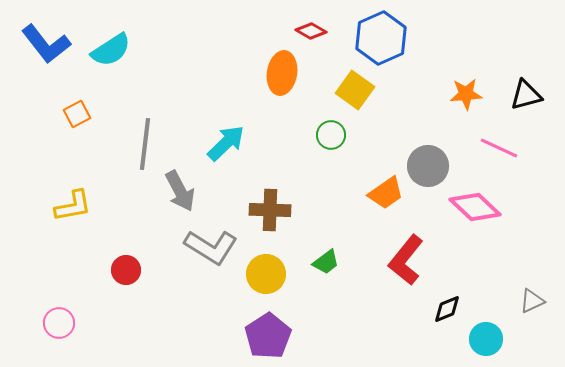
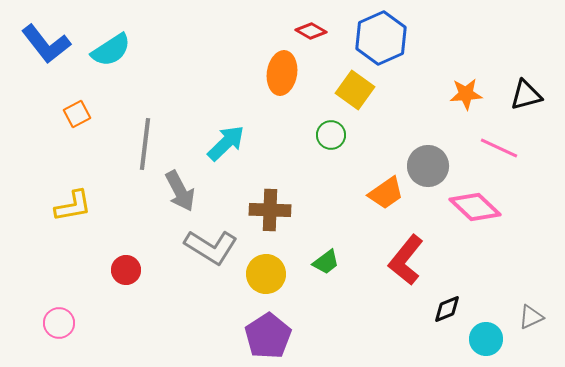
gray triangle: moved 1 px left, 16 px down
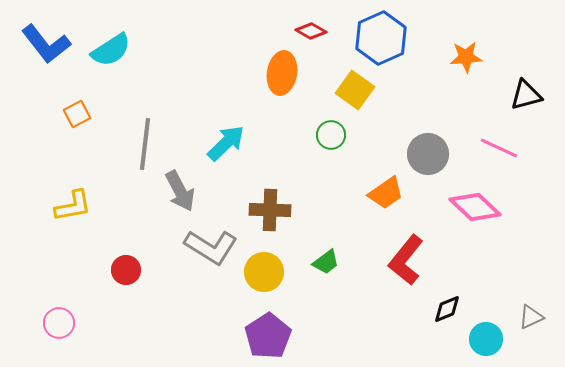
orange star: moved 37 px up
gray circle: moved 12 px up
yellow circle: moved 2 px left, 2 px up
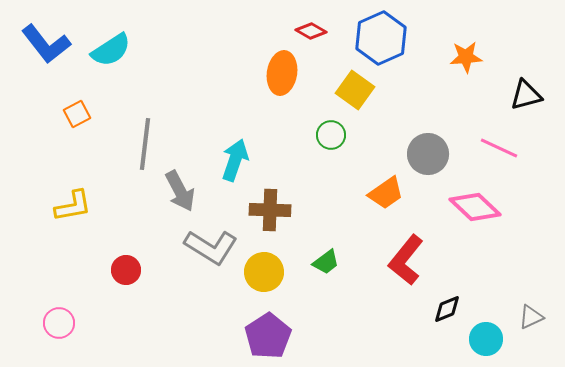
cyan arrow: moved 9 px right, 17 px down; rotated 27 degrees counterclockwise
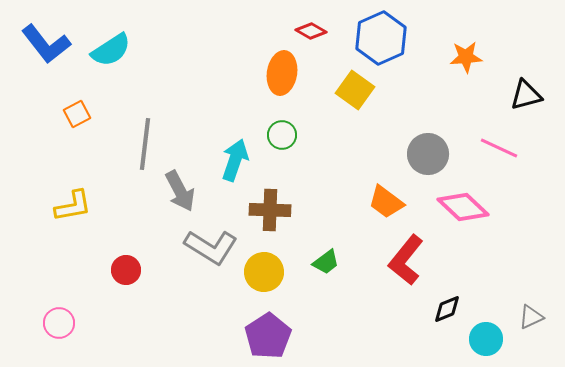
green circle: moved 49 px left
orange trapezoid: moved 9 px down; rotated 72 degrees clockwise
pink diamond: moved 12 px left
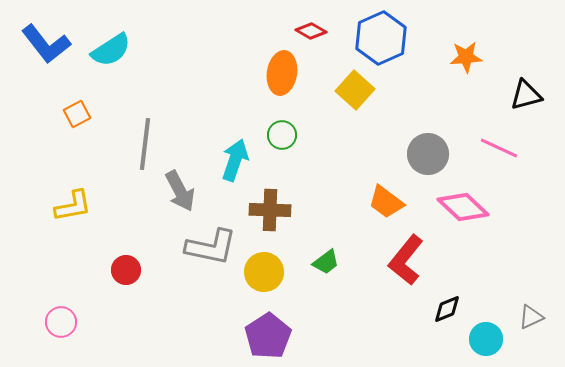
yellow square: rotated 6 degrees clockwise
gray L-shape: rotated 20 degrees counterclockwise
pink circle: moved 2 px right, 1 px up
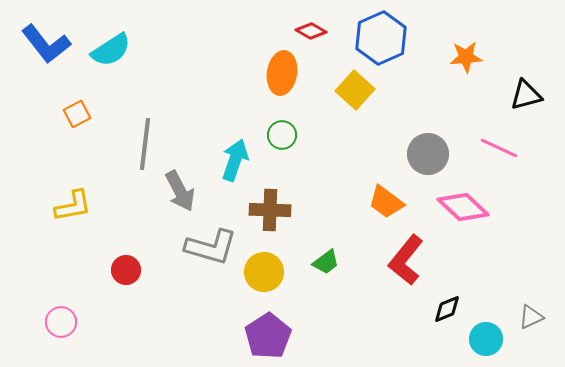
gray L-shape: rotated 4 degrees clockwise
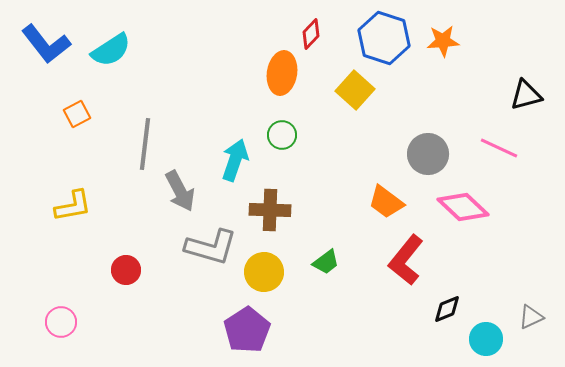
red diamond: moved 3 px down; rotated 76 degrees counterclockwise
blue hexagon: moved 3 px right; rotated 18 degrees counterclockwise
orange star: moved 23 px left, 16 px up
purple pentagon: moved 21 px left, 6 px up
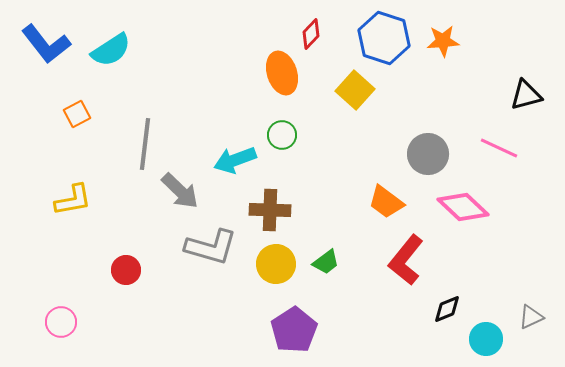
orange ellipse: rotated 27 degrees counterclockwise
cyan arrow: rotated 129 degrees counterclockwise
gray arrow: rotated 18 degrees counterclockwise
yellow L-shape: moved 6 px up
yellow circle: moved 12 px right, 8 px up
purple pentagon: moved 47 px right
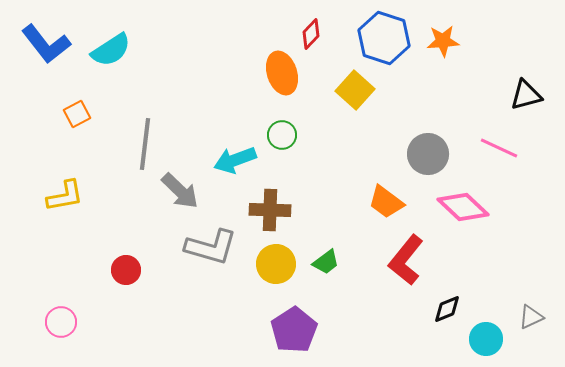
yellow L-shape: moved 8 px left, 4 px up
